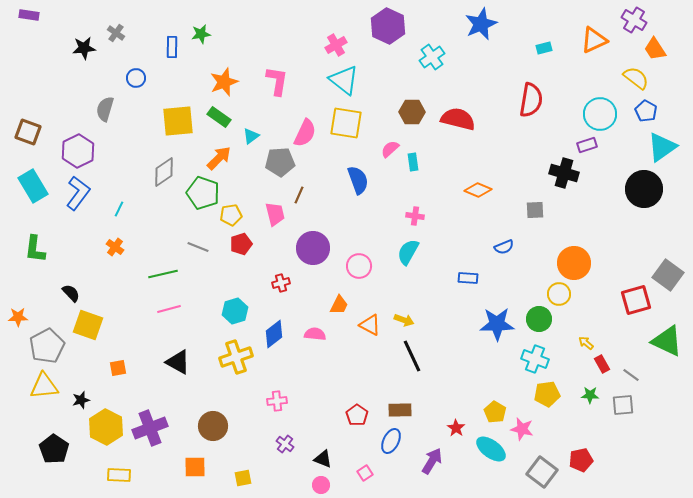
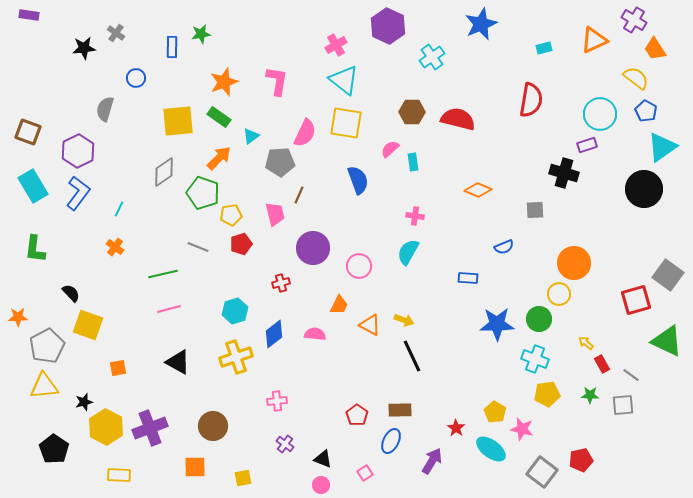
black star at (81, 400): moved 3 px right, 2 px down
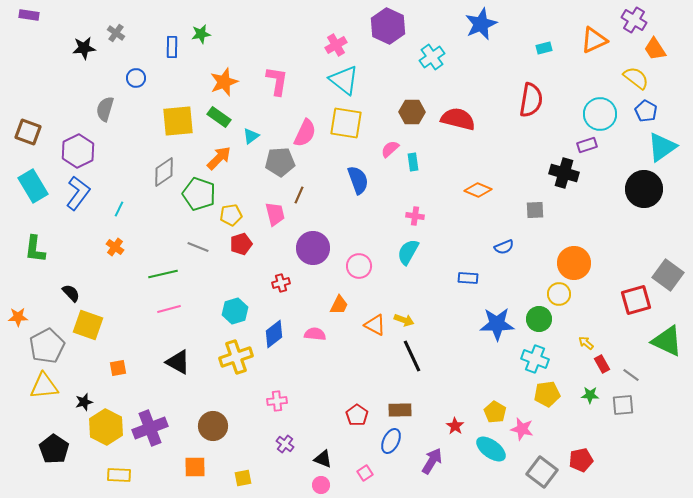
green pentagon at (203, 193): moved 4 px left, 1 px down
orange triangle at (370, 325): moved 5 px right
red star at (456, 428): moved 1 px left, 2 px up
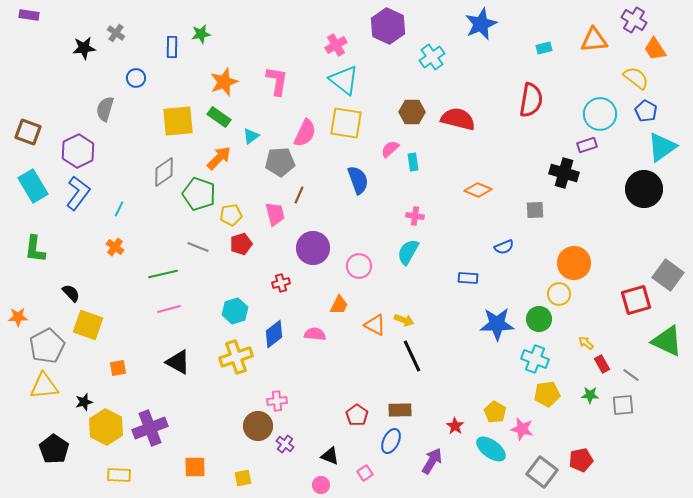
orange triangle at (594, 40): rotated 20 degrees clockwise
brown circle at (213, 426): moved 45 px right
black triangle at (323, 459): moved 7 px right, 3 px up
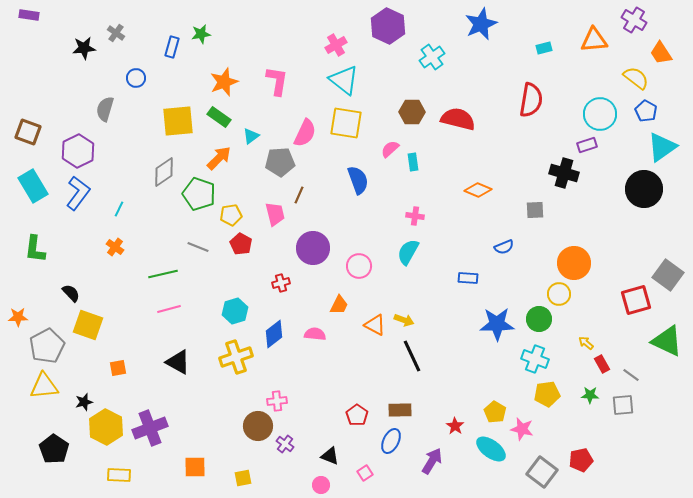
blue rectangle at (172, 47): rotated 15 degrees clockwise
orange trapezoid at (655, 49): moved 6 px right, 4 px down
red pentagon at (241, 244): rotated 25 degrees counterclockwise
